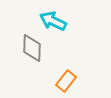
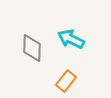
cyan arrow: moved 18 px right, 18 px down
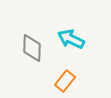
orange rectangle: moved 1 px left
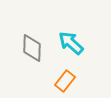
cyan arrow: moved 4 px down; rotated 16 degrees clockwise
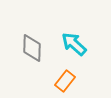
cyan arrow: moved 3 px right, 1 px down
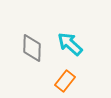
cyan arrow: moved 4 px left
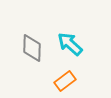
orange rectangle: rotated 15 degrees clockwise
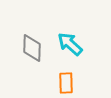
orange rectangle: moved 1 px right, 2 px down; rotated 55 degrees counterclockwise
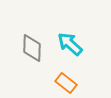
orange rectangle: rotated 50 degrees counterclockwise
